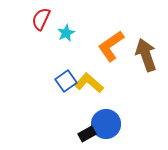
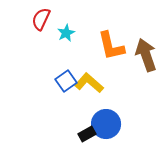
orange L-shape: rotated 68 degrees counterclockwise
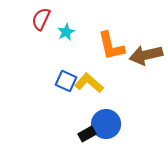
cyan star: moved 1 px up
brown arrow: rotated 84 degrees counterclockwise
blue square: rotated 30 degrees counterclockwise
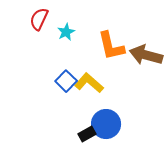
red semicircle: moved 2 px left
brown arrow: rotated 28 degrees clockwise
blue square: rotated 20 degrees clockwise
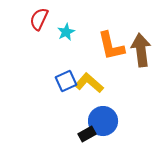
brown arrow: moved 5 px left, 5 px up; rotated 68 degrees clockwise
blue square: rotated 20 degrees clockwise
blue circle: moved 3 px left, 3 px up
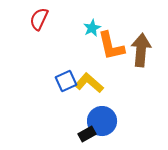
cyan star: moved 26 px right, 4 px up
brown arrow: rotated 12 degrees clockwise
blue circle: moved 1 px left
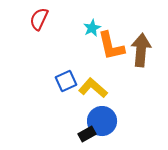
yellow L-shape: moved 4 px right, 5 px down
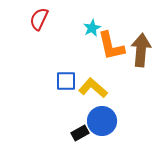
blue square: rotated 25 degrees clockwise
black rectangle: moved 7 px left, 1 px up
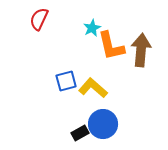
blue square: rotated 15 degrees counterclockwise
blue circle: moved 1 px right, 3 px down
